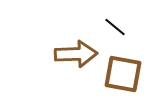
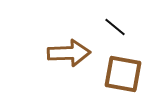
brown arrow: moved 7 px left, 1 px up
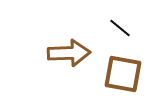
black line: moved 5 px right, 1 px down
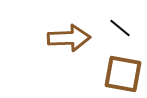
brown arrow: moved 15 px up
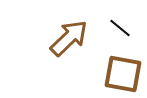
brown arrow: rotated 42 degrees counterclockwise
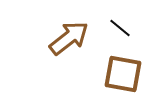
brown arrow: rotated 6 degrees clockwise
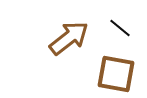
brown square: moved 7 px left
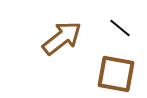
brown arrow: moved 7 px left
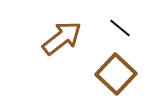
brown square: rotated 33 degrees clockwise
